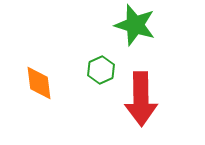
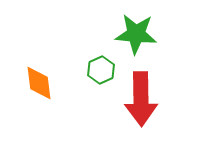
green star: moved 1 px right, 9 px down; rotated 12 degrees counterclockwise
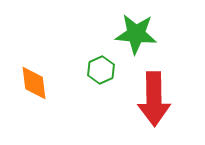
orange diamond: moved 5 px left
red arrow: moved 13 px right
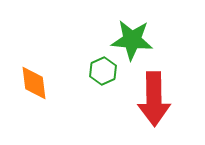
green star: moved 4 px left, 6 px down
green hexagon: moved 2 px right, 1 px down
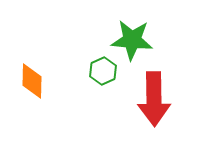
orange diamond: moved 2 px left, 2 px up; rotated 9 degrees clockwise
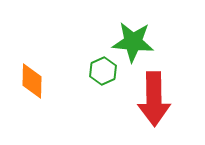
green star: moved 1 px right, 2 px down
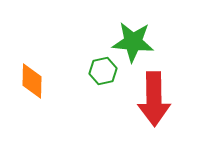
green hexagon: rotated 12 degrees clockwise
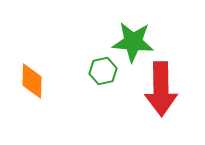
red arrow: moved 7 px right, 10 px up
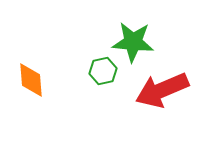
orange diamond: moved 1 px left, 1 px up; rotated 6 degrees counterclockwise
red arrow: moved 1 px right, 1 px down; rotated 68 degrees clockwise
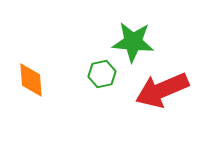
green hexagon: moved 1 px left, 3 px down
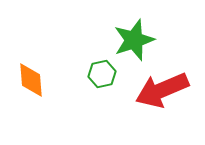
green star: moved 1 px right, 2 px up; rotated 24 degrees counterclockwise
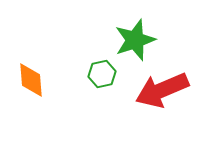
green star: moved 1 px right
